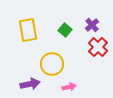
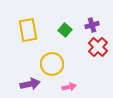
purple cross: rotated 24 degrees clockwise
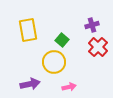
green square: moved 3 px left, 10 px down
yellow circle: moved 2 px right, 2 px up
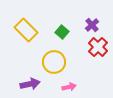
purple cross: rotated 24 degrees counterclockwise
yellow rectangle: moved 2 px left; rotated 35 degrees counterclockwise
green square: moved 8 px up
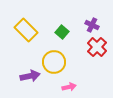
purple cross: rotated 24 degrees counterclockwise
red cross: moved 1 px left
purple arrow: moved 8 px up
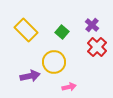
purple cross: rotated 16 degrees clockwise
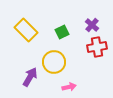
green square: rotated 24 degrees clockwise
red cross: rotated 36 degrees clockwise
purple arrow: moved 1 px down; rotated 48 degrees counterclockwise
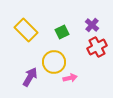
red cross: rotated 18 degrees counterclockwise
pink arrow: moved 1 px right, 9 px up
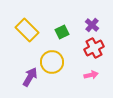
yellow rectangle: moved 1 px right
red cross: moved 3 px left, 1 px down
yellow circle: moved 2 px left
pink arrow: moved 21 px right, 3 px up
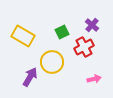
yellow rectangle: moved 4 px left, 6 px down; rotated 15 degrees counterclockwise
red cross: moved 10 px left, 1 px up
pink arrow: moved 3 px right, 4 px down
